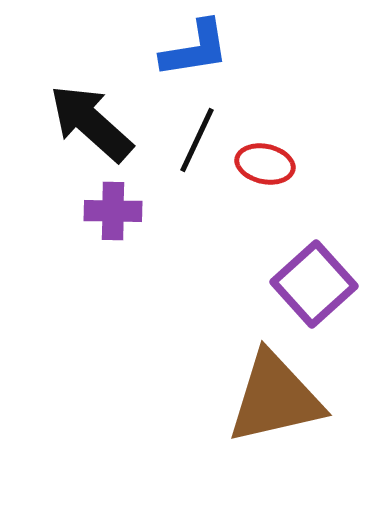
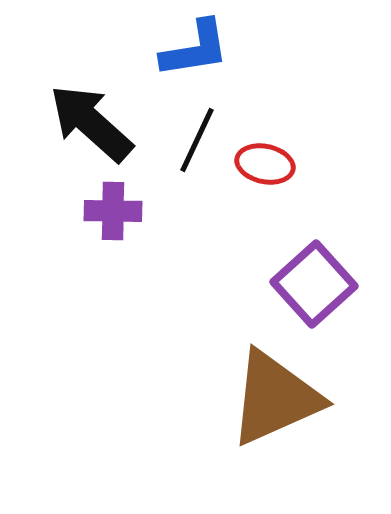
brown triangle: rotated 11 degrees counterclockwise
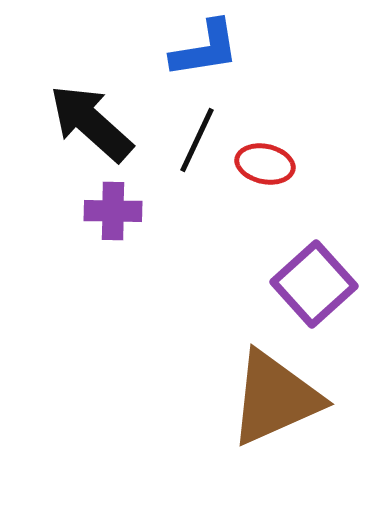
blue L-shape: moved 10 px right
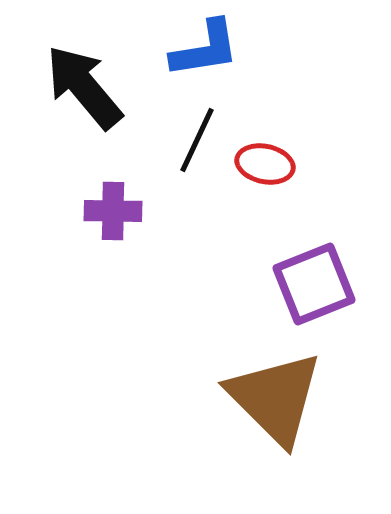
black arrow: moved 7 px left, 36 px up; rotated 8 degrees clockwise
purple square: rotated 20 degrees clockwise
brown triangle: rotated 51 degrees counterclockwise
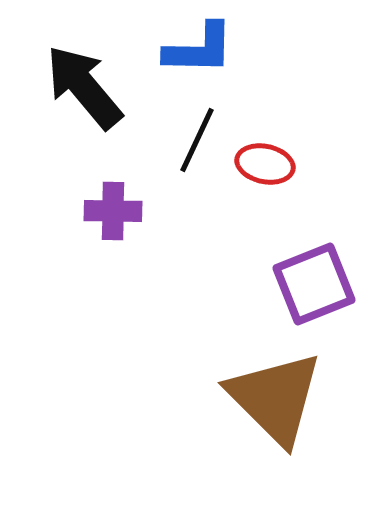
blue L-shape: moved 6 px left; rotated 10 degrees clockwise
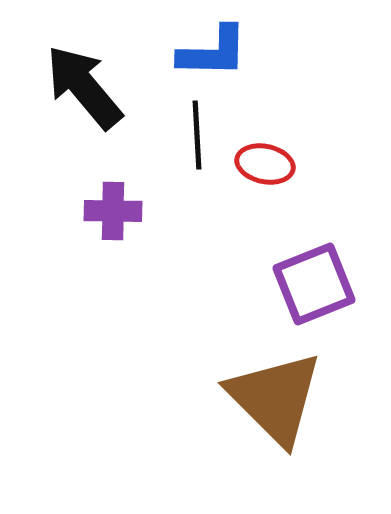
blue L-shape: moved 14 px right, 3 px down
black line: moved 5 px up; rotated 28 degrees counterclockwise
